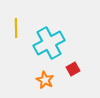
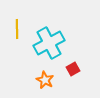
yellow line: moved 1 px right, 1 px down
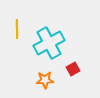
orange star: rotated 30 degrees counterclockwise
